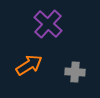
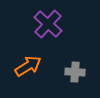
orange arrow: moved 1 px left, 1 px down
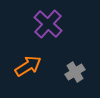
gray cross: rotated 36 degrees counterclockwise
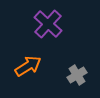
gray cross: moved 2 px right, 3 px down
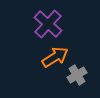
orange arrow: moved 27 px right, 9 px up
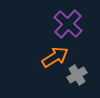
purple cross: moved 20 px right
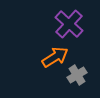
purple cross: moved 1 px right
